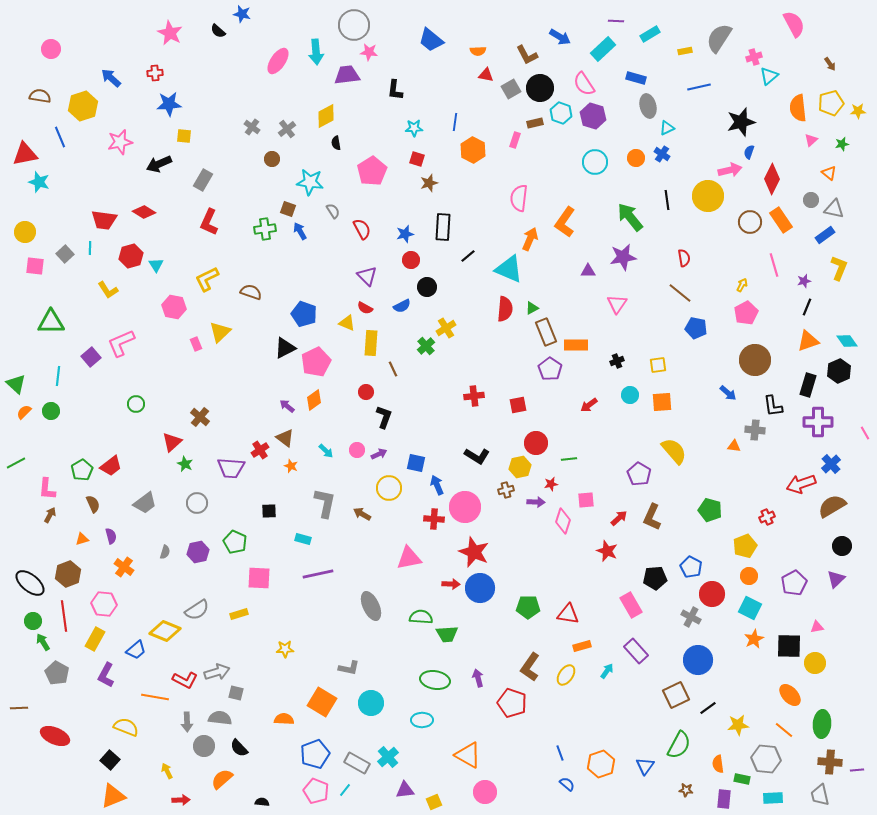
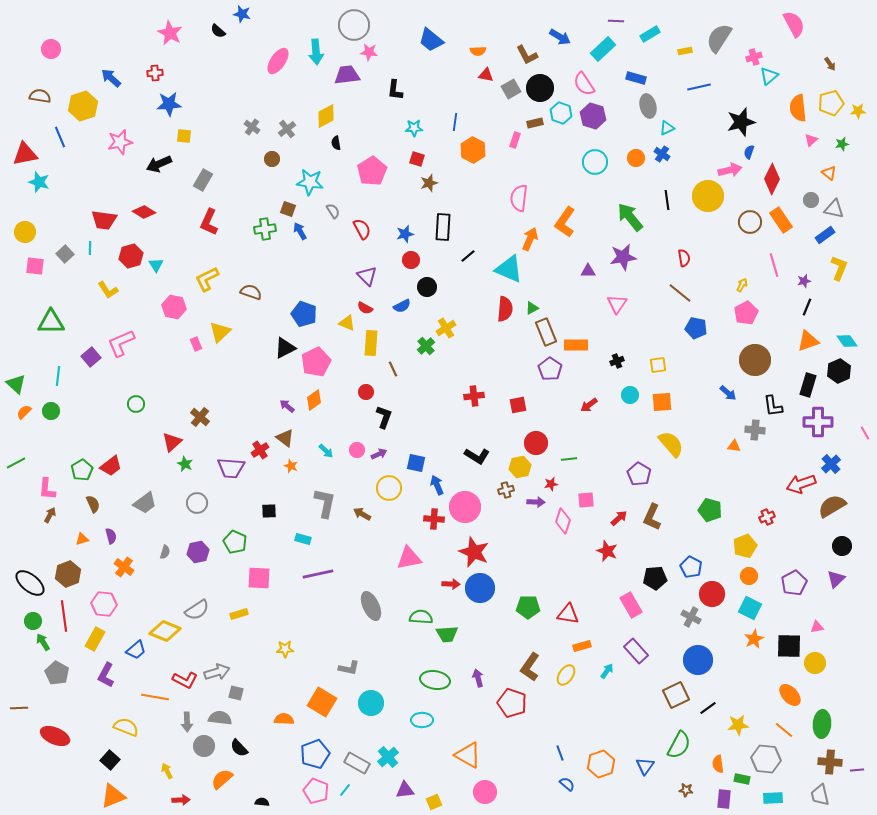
yellow semicircle at (674, 451): moved 3 px left, 7 px up
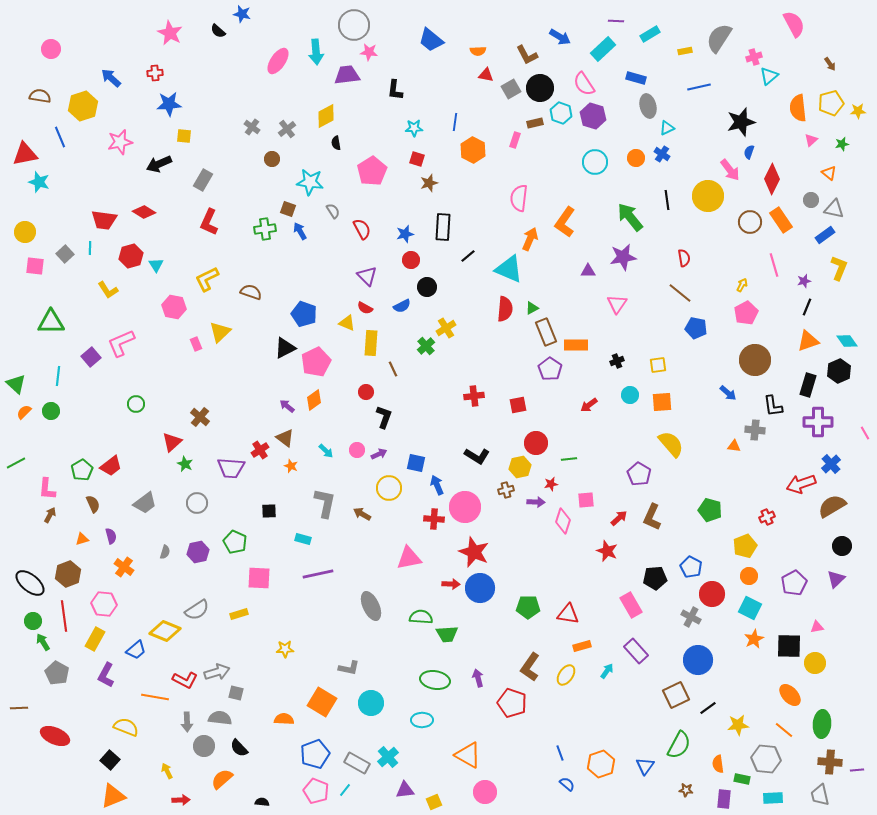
pink arrow at (730, 170): rotated 65 degrees clockwise
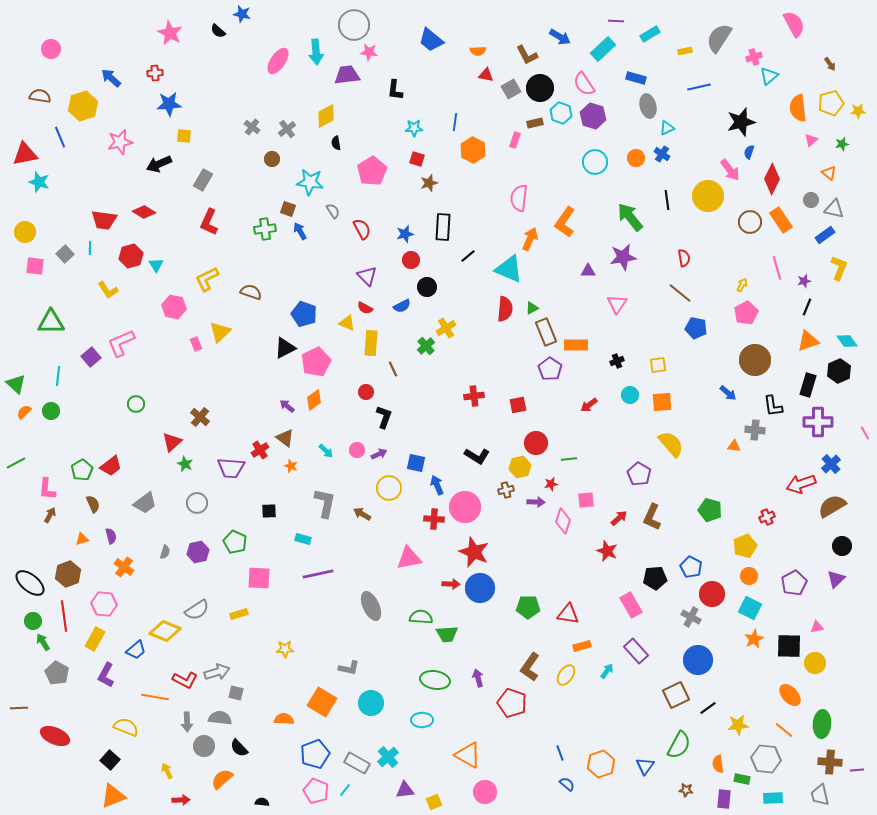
pink line at (774, 265): moved 3 px right, 3 px down
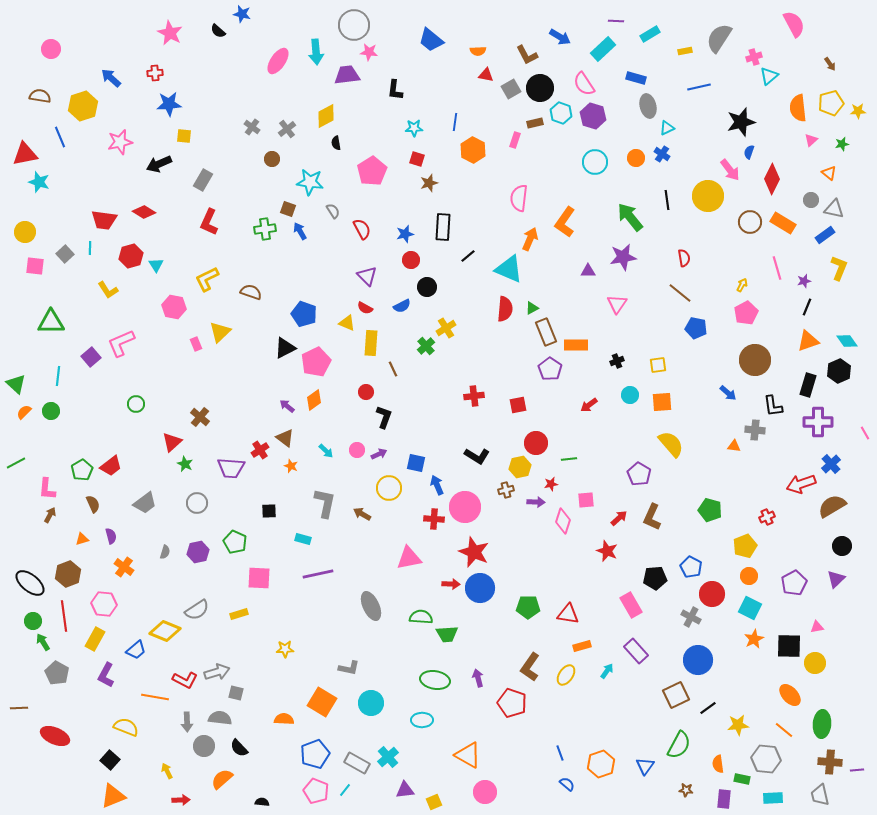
orange rectangle at (781, 220): moved 2 px right, 3 px down; rotated 25 degrees counterclockwise
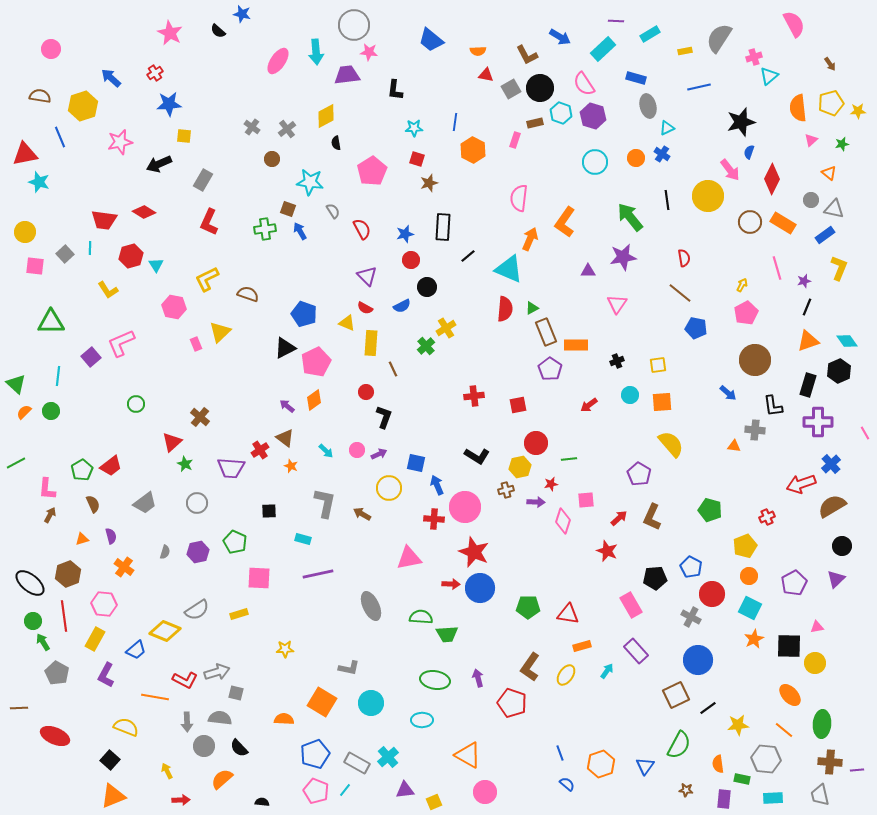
red cross at (155, 73): rotated 28 degrees counterclockwise
brown semicircle at (251, 292): moved 3 px left, 2 px down
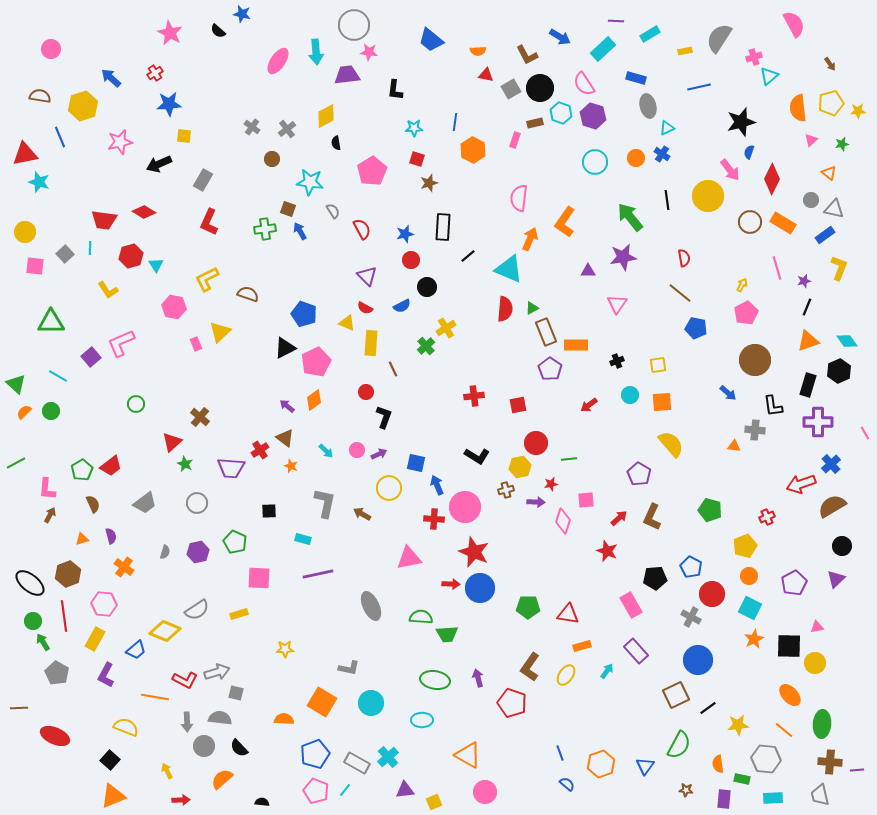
cyan line at (58, 376): rotated 66 degrees counterclockwise
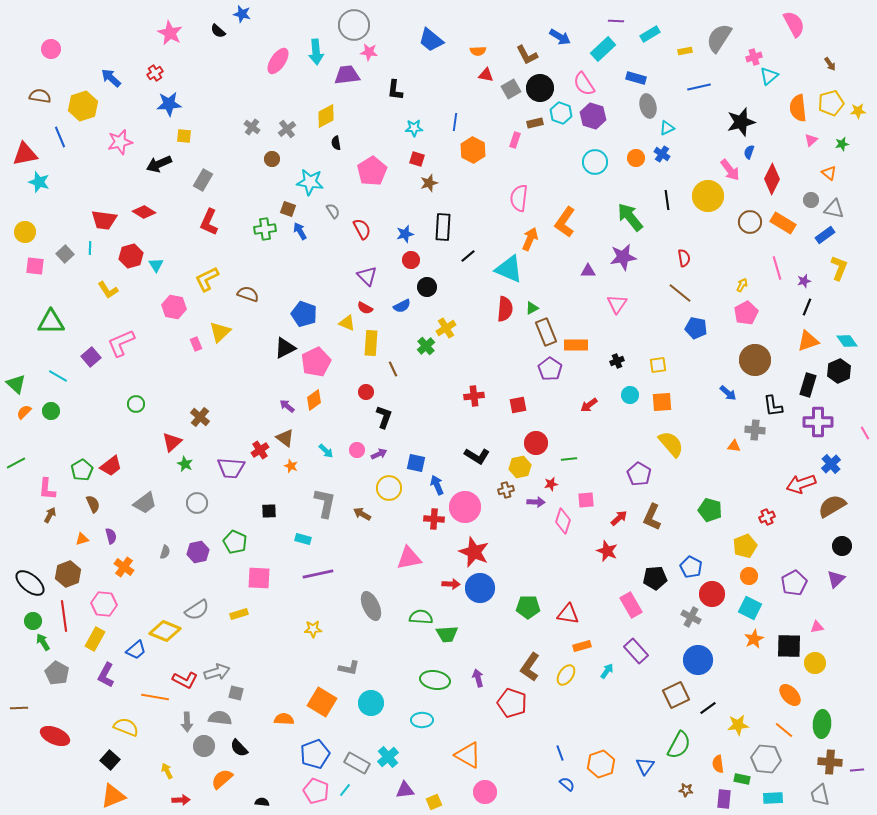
yellow star at (285, 649): moved 28 px right, 20 px up
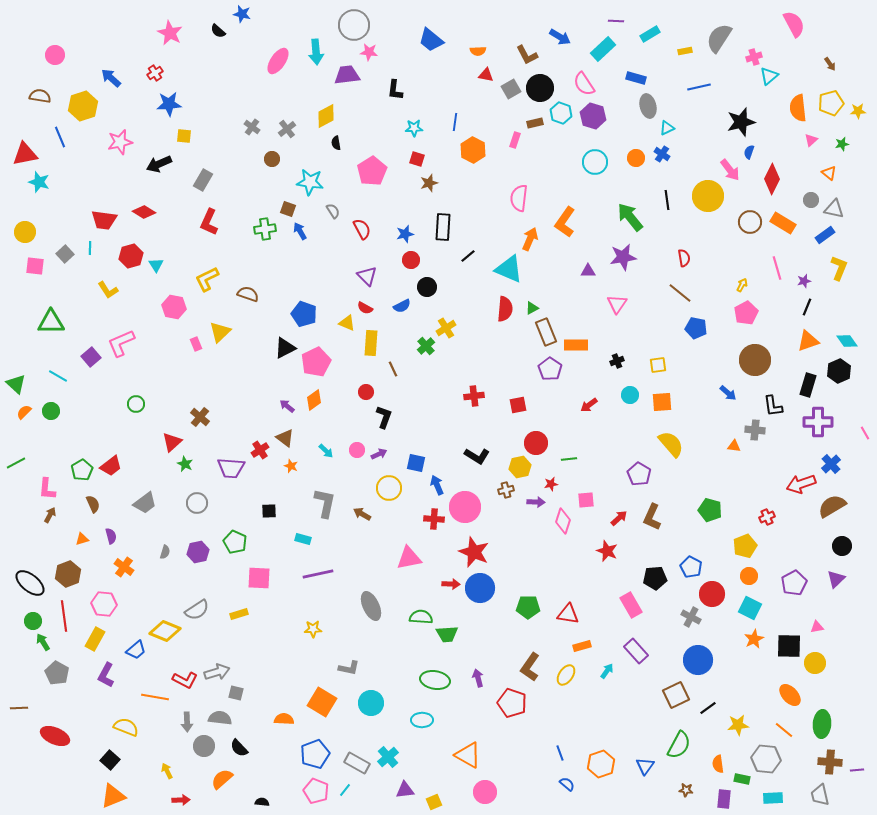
pink circle at (51, 49): moved 4 px right, 6 px down
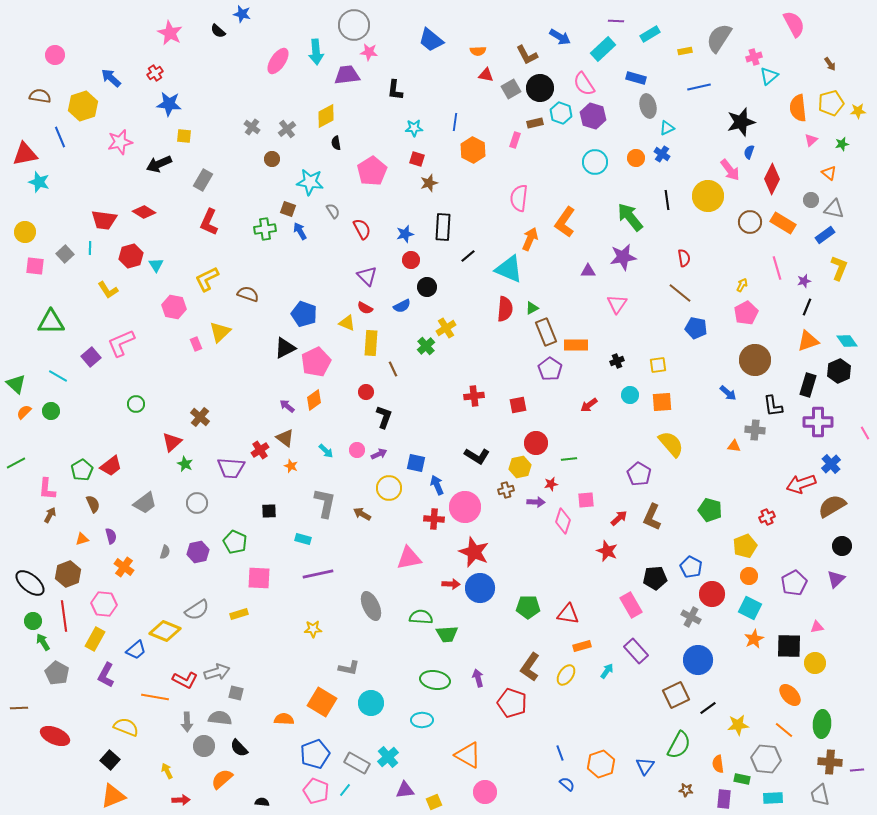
blue star at (169, 104): rotated 10 degrees clockwise
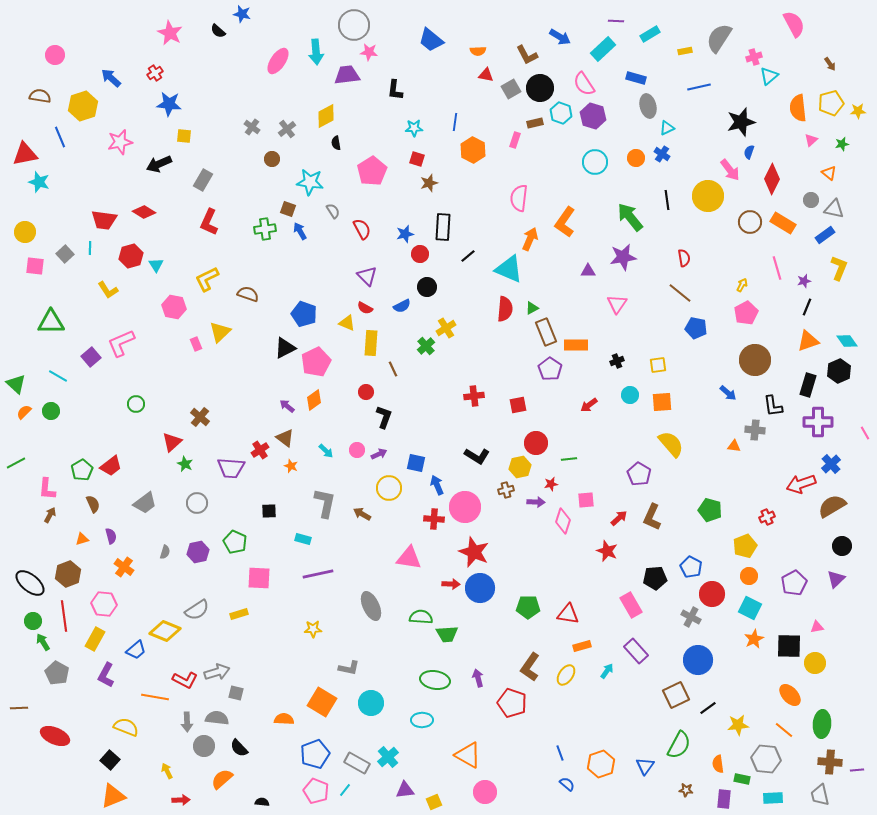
red circle at (411, 260): moved 9 px right, 6 px up
pink triangle at (409, 558): rotated 20 degrees clockwise
gray semicircle at (220, 718): moved 3 px left
